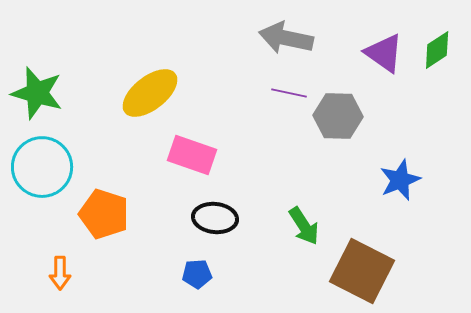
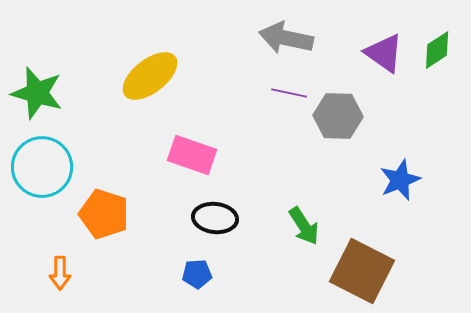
yellow ellipse: moved 17 px up
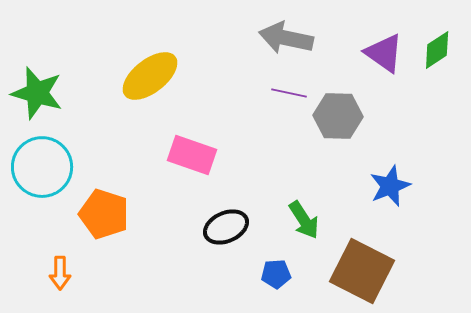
blue star: moved 10 px left, 6 px down
black ellipse: moved 11 px right, 9 px down; rotated 30 degrees counterclockwise
green arrow: moved 6 px up
blue pentagon: moved 79 px right
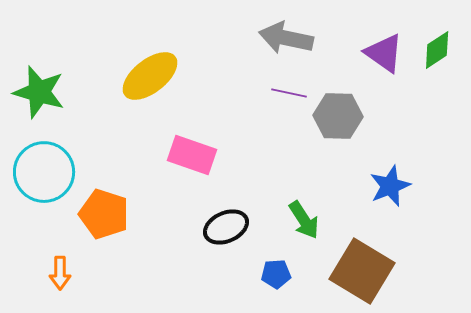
green star: moved 2 px right, 1 px up
cyan circle: moved 2 px right, 5 px down
brown square: rotated 4 degrees clockwise
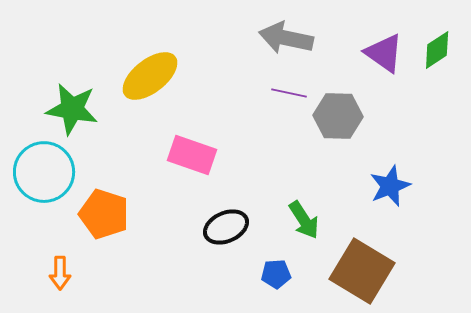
green star: moved 33 px right, 17 px down; rotated 6 degrees counterclockwise
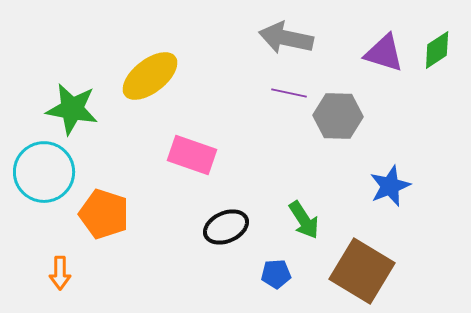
purple triangle: rotated 18 degrees counterclockwise
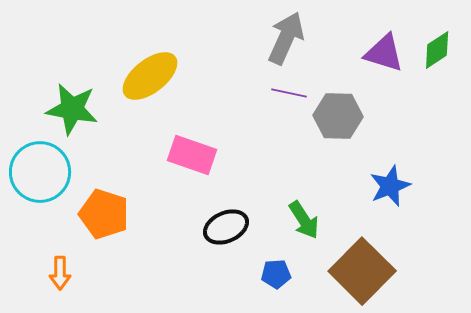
gray arrow: rotated 102 degrees clockwise
cyan circle: moved 4 px left
brown square: rotated 14 degrees clockwise
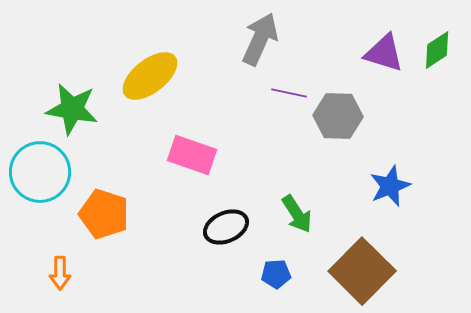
gray arrow: moved 26 px left, 1 px down
green arrow: moved 7 px left, 6 px up
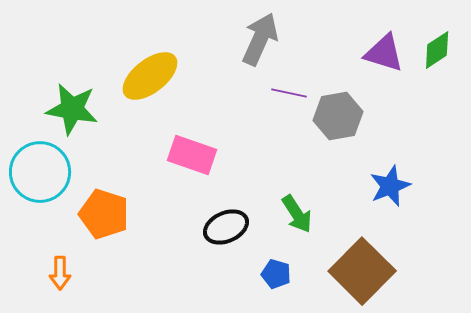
gray hexagon: rotated 12 degrees counterclockwise
blue pentagon: rotated 20 degrees clockwise
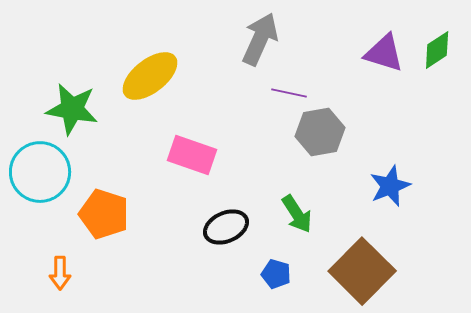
gray hexagon: moved 18 px left, 16 px down
